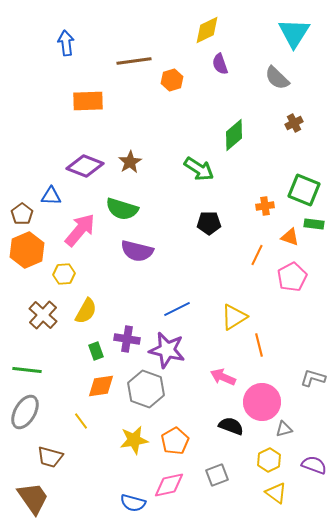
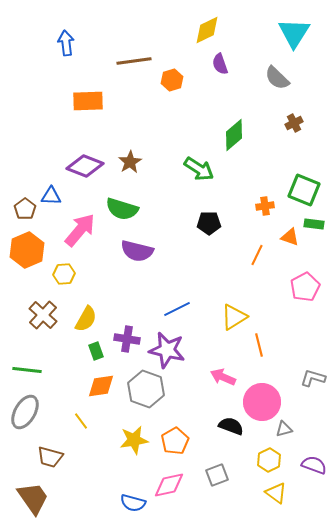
brown pentagon at (22, 214): moved 3 px right, 5 px up
pink pentagon at (292, 277): moved 13 px right, 10 px down
yellow semicircle at (86, 311): moved 8 px down
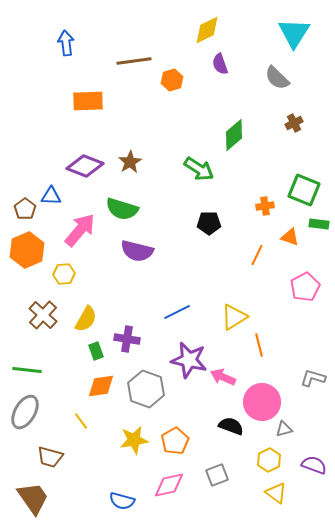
green rectangle at (314, 224): moved 5 px right
blue line at (177, 309): moved 3 px down
purple star at (167, 350): moved 22 px right, 10 px down
blue semicircle at (133, 503): moved 11 px left, 2 px up
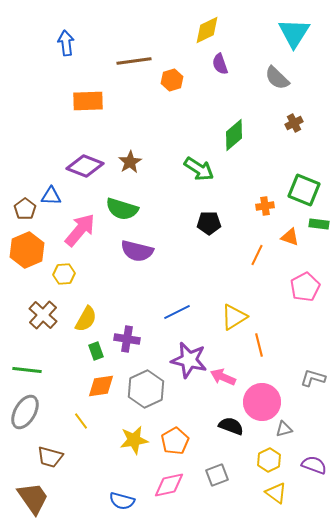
gray hexagon at (146, 389): rotated 15 degrees clockwise
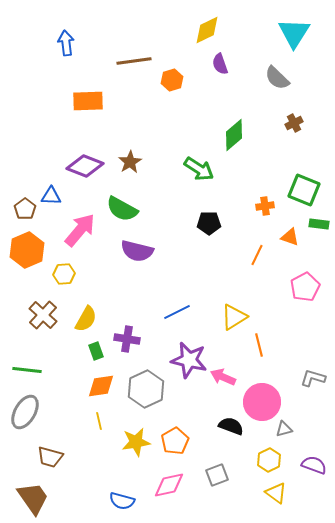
green semicircle at (122, 209): rotated 12 degrees clockwise
yellow line at (81, 421): moved 18 px right; rotated 24 degrees clockwise
yellow star at (134, 440): moved 2 px right, 2 px down
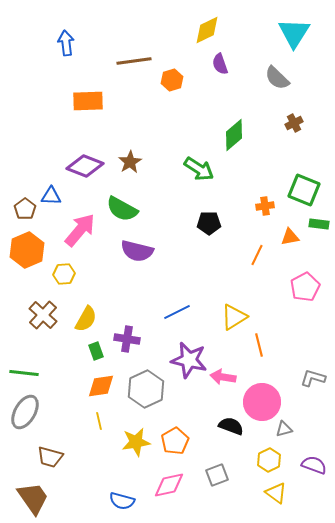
orange triangle at (290, 237): rotated 30 degrees counterclockwise
green line at (27, 370): moved 3 px left, 3 px down
pink arrow at (223, 377): rotated 15 degrees counterclockwise
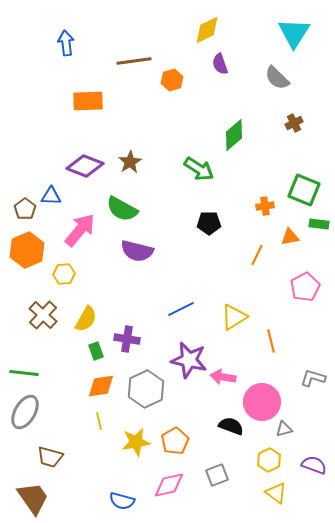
blue line at (177, 312): moved 4 px right, 3 px up
orange line at (259, 345): moved 12 px right, 4 px up
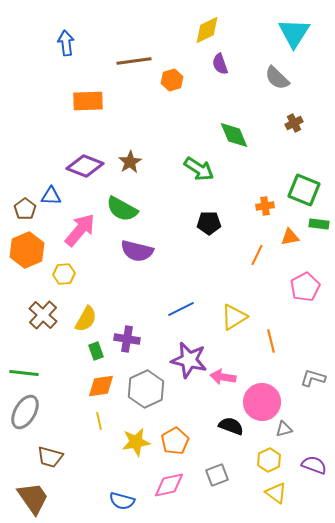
green diamond at (234, 135): rotated 72 degrees counterclockwise
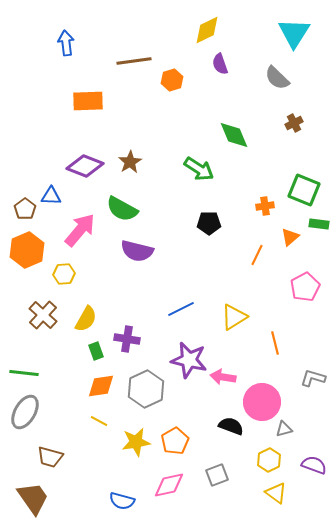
orange triangle at (290, 237): rotated 30 degrees counterclockwise
orange line at (271, 341): moved 4 px right, 2 px down
yellow line at (99, 421): rotated 48 degrees counterclockwise
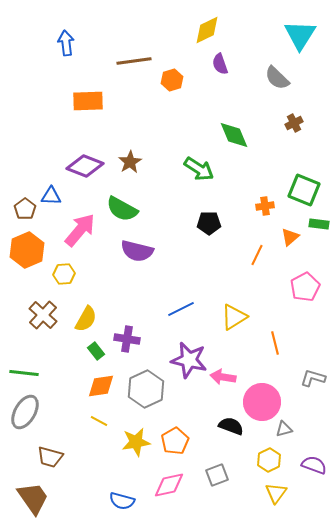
cyan triangle at (294, 33): moved 6 px right, 2 px down
green rectangle at (96, 351): rotated 18 degrees counterclockwise
yellow triangle at (276, 493): rotated 30 degrees clockwise
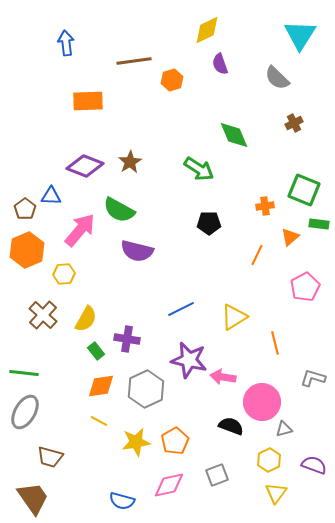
green semicircle at (122, 209): moved 3 px left, 1 px down
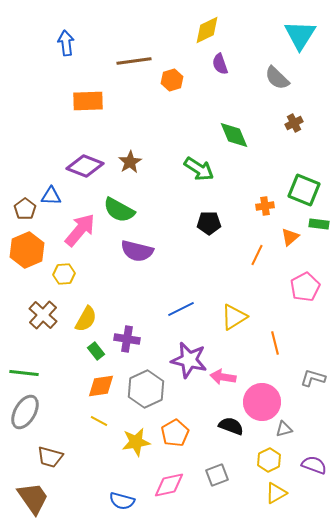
orange pentagon at (175, 441): moved 8 px up
yellow triangle at (276, 493): rotated 25 degrees clockwise
